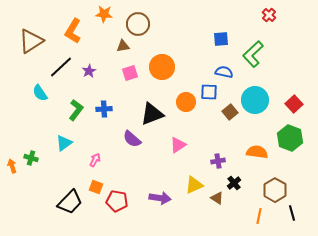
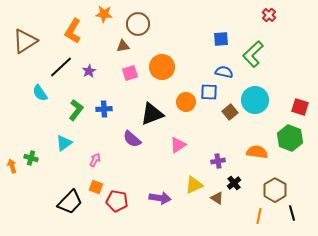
brown triangle at (31, 41): moved 6 px left
red square at (294, 104): moved 6 px right, 3 px down; rotated 30 degrees counterclockwise
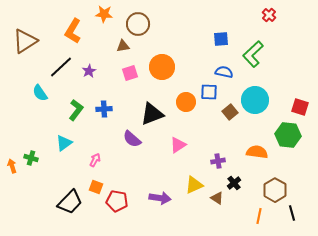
green hexagon at (290, 138): moved 2 px left, 3 px up; rotated 15 degrees counterclockwise
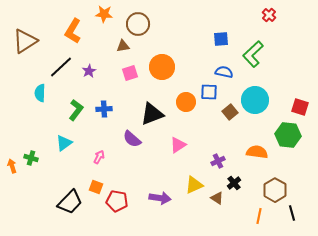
cyan semicircle at (40, 93): rotated 36 degrees clockwise
pink arrow at (95, 160): moved 4 px right, 3 px up
purple cross at (218, 161): rotated 16 degrees counterclockwise
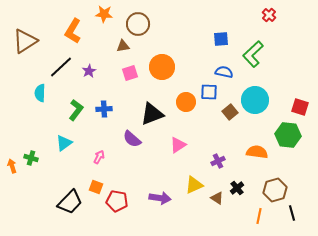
black cross at (234, 183): moved 3 px right, 5 px down
brown hexagon at (275, 190): rotated 15 degrees clockwise
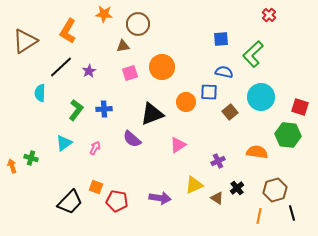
orange L-shape at (73, 31): moved 5 px left
cyan circle at (255, 100): moved 6 px right, 3 px up
pink arrow at (99, 157): moved 4 px left, 9 px up
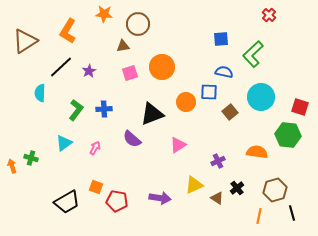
black trapezoid at (70, 202): moved 3 px left; rotated 16 degrees clockwise
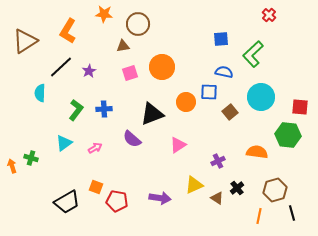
red square at (300, 107): rotated 12 degrees counterclockwise
pink arrow at (95, 148): rotated 32 degrees clockwise
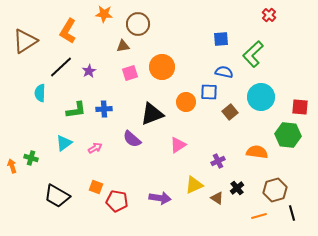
green L-shape at (76, 110): rotated 45 degrees clockwise
black trapezoid at (67, 202): moved 10 px left, 6 px up; rotated 60 degrees clockwise
orange line at (259, 216): rotated 63 degrees clockwise
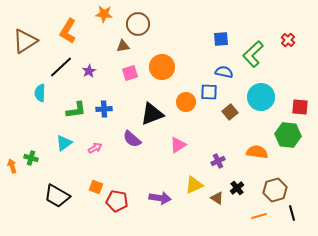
red cross at (269, 15): moved 19 px right, 25 px down
